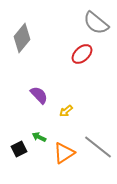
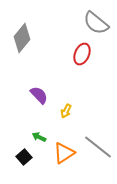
red ellipse: rotated 25 degrees counterclockwise
yellow arrow: rotated 24 degrees counterclockwise
black square: moved 5 px right, 8 px down; rotated 14 degrees counterclockwise
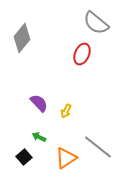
purple semicircle: moved 8 px down
orange triangle: moved 2 px right, 5 px down
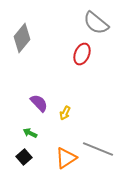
yellow arrow: moved 1 px left, 2 px down
green arrow: moved 9 px left, 4 px up
gray line: moved 2 px down; rotated 16 degrees counterclockwise
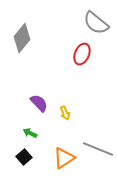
yellow arrow: rotated 48 degrees counterclockwise
orange triangle: moved 2 px left
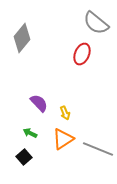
orange triangle: moved 1 px left, 19 px up
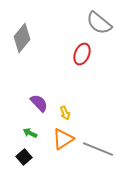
gray semicircle: moved 3 px right
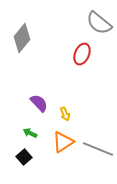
yellow arrow: moved 1 px down
orange triangle: moved 3 px down
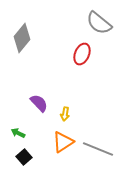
yellow arrow: rotated 32 degrees clockwise
green arrow: moved 12 px left
